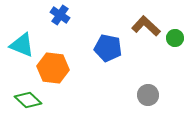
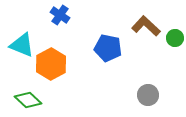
orange hexagon: moved 2 px left, 4 px up; rotated 24 degrees clockwise
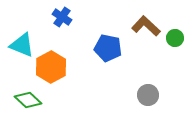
blue cross: moved 2 px right, 2 px down
orange hexagon: moved 3 px down
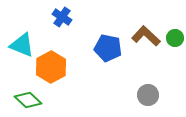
brown L-shape: moved 10 px down
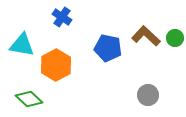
cyan triangle: rotated 12 degrees counterclockwise
orange hexagon: moved 5 px right, 2 px up
green diamond: moved 1 px right, 1 px up
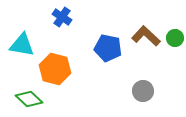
orange hexagon: moved 1 px left, 4 px down; rotated 16 degrees counterclockwise
gray circle: moved 5 px left, 4 px up
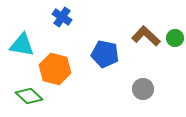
blue pentagon: moved 3 px left, 6 px down
gray circle: moved 2 px up
green diamond: moved 3 px up
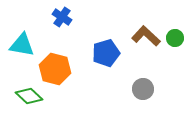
blue pentagon: moved 1 px right, 1 px up; rotated 28 degrees counterclockwise
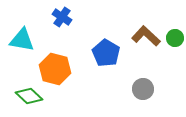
cyan triangle: moved 5 px up
blue pentagon: rotated 24 degrees counterclockwise
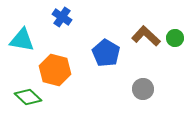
orange hexagon: moved 1 px down
green diamond: moved 1 px left, 1 px down
